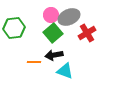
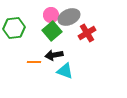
green square: moved 1 px left, 2 px up
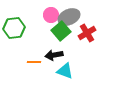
green square: moved 9 px right
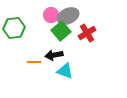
gray ellipse: moved 1 px left, 1 px up
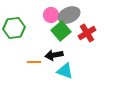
gray ellipse: moved 1 px right, 1 px up
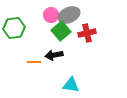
red cross: rotated 18 degrees clockwise
cyan triangle: moved 6 px right, 14 px down; rotated 12 degrees counterclockwise
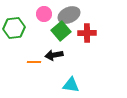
pink circle: moved 7 px left, 1 px up
red cross: rotated 12 degrees clockwise
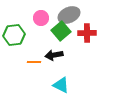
pink circle: moved 3 px left, 4 px down
green hexagon: moved 7 px down
cyan triangle: moved 10 px left; rotated 18 degrees clockwise
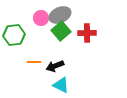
gray ellipse: moved 9 px left
black arrow: moved 1 px right, 11 px down; rotated 12 degrees counterclockwise
